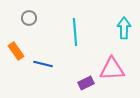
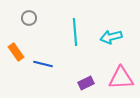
cyan arrow: moved 13 px left, 9 px down; rotated 105 degrees counterclockwise
orange rectangle: moved 1 px down
pink triangle: moved 9 px right, 9 px down
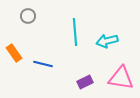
gray circle: moved 1 px left, 2 px up
cyan arrow: moved 4 px left, 4 px down
orange rectangle: moved 2 px left, 1 px down
pink triangle: rotated 12 degrees clockwise
purple rectangle: moved 1 px left, 1 px up
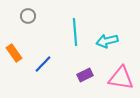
blue line: rotated 60 degrees counterclockwise
purple rectangle: moved 7 px up
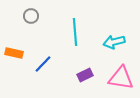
gray circle: moved 3 px right
cyan arrow: moved 7 px right, 1 px down
orange rectangle: rotated 42 degrees counterclockwise
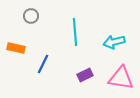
orange rectangle: moved 2 px right, 5 px up
blue line: rotated 18 degrees counterclockwise
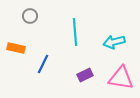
gray circle: moved 1 px left
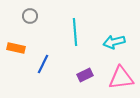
pink triangle: rotated 16 degrees counterclockwise
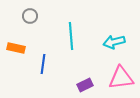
cyan line: moved 4 px left, 4 px down
blue line: rotated 18 degrees counterclockwise
purple rectangle: moved 10 px down
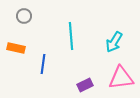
gray circle: moved 6 px left
cyan arrow: rotated 45 degrees counterclockwise
